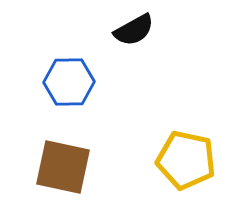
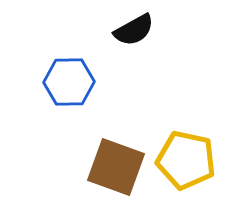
brown square: moved 53 px right; rotated 8 degrees clockwise
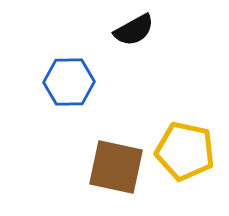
yellow pentagon: moved 1 px left, 9 px up
brown square: rotated 8 degrees counterclockwise
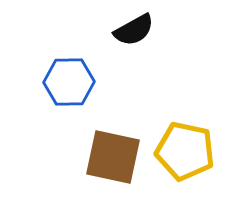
brown square: moved 3 px left, 10 px up
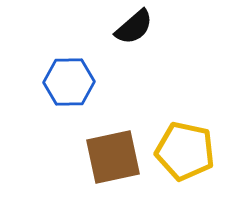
black semicircle: moved 3 px up; rotated 12 degrees counterclockwise
brown square: rotated 24 degrees counterclockwise
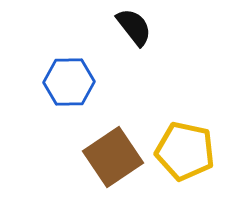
black semicircle: rotated 87 degrees counterclockwise
brown square: rotated 22 degrees counterclockwise
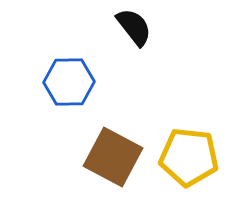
yellow pentagon: moved 4 px right, 6 px down; rotated 6 degrees counterclockwise
brown square: rotated 28 degrees counterclockwise
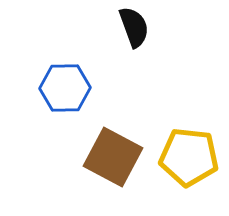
black semicircle: rotated 18 degrees clockwise
blue hexagon: moved 4 px left, 6 px down
